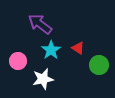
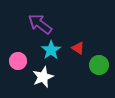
white star: moved 2 px up; rotated 10 degrees counterclockwise
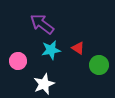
purple arrow: moved 2 px right
cyan star: rotated 24 degrees clockwise
white star: moved 1 px right, 7 px down
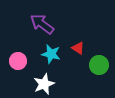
cyan star: moved 4 px down; rotated 24 degrees clockwise
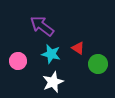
purple arrow: moved 2 px down
green circle: moved 1 px left, 1 px up
white star: moved 9 px right, 2 px up
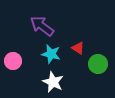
pink circle: moved 5 px left
white star: rotated 25 degrees counterclockwise
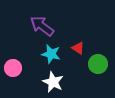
pink circle: moved 7 px down
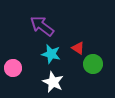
green circle: moved 5 px left
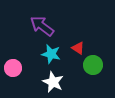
green circle: moved 1 px down
